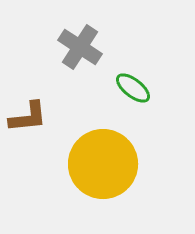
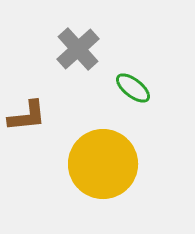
gray cross: moved 2 px left, 2 px down; rotated 15 degrees clockwise
brown L-shape: moved 1 px left, 1 px up
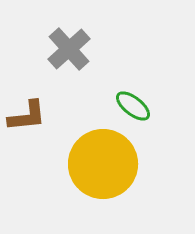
gray cross: moved 9 px left
green ellipse: moved 18 px down
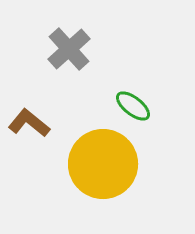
brown L-shape: moved 2 px right, 7 px down; rotated 135 degrees counterclockwise
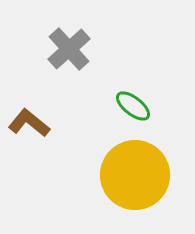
yellow circle: moved 32 px right, 11 px down
